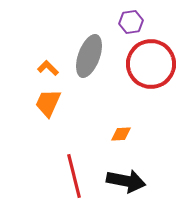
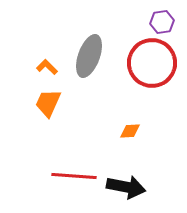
purple hexagon: moved 31 px right
red circle: moved 1 px right, 1 px up
orange L-shape: moved 1 px left, 1 px up
orange diamond: moved 9 px right, 3 px up
red line: rotated 72 degrees counterclockwise
black arrow: moved 6 px down
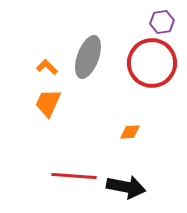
gray ellipse: moved 1 px left, 1 px down
orange diamond: moved 1 px down
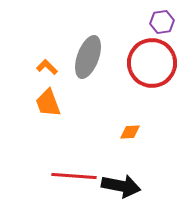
orange trapezoid: rotated 44 degrees counterclockwise
black arrow: moved 5 px left, 1 px up
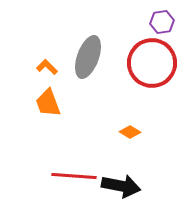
orange diamond: rotated 35 degrees clockwise
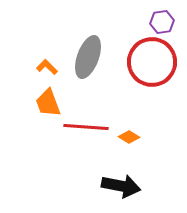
red circle: moved 1 px up
orange diamond: moved 1 px left, 5 px down
red line: moved 12 px right, 49 px up
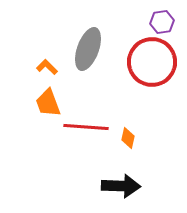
gray ellipse: moved 8 px up
orange diamond: moved 1 px left, 1 px down; rotated 70 degrees clockwise
black arrow: rotated 9 degrees counterclockwise
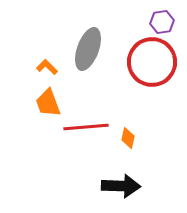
red line: rotated 9 degrees counterclockwise
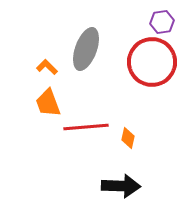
gray ellipse: moved 2 px left
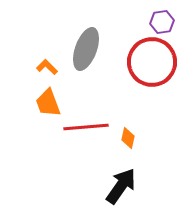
black arrow: rotated 57 degrees counterclockwise
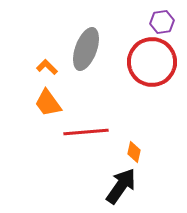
orange trapezoid: rotated 16 degrees counterclockwise
red line: moved 5 px down
orange diamond: moved 6 px right, 14 px down
